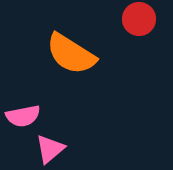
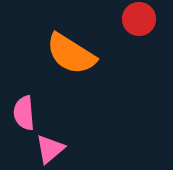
pink semicircle: moved 1 px right, 3 px up; rotated 96 degrees clockwise
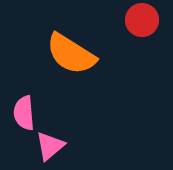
red circle: moved 3 px right, 1 px down
pink triangle: moved 3 px up
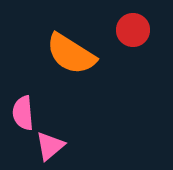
red circle: moved 9 px left, 10 px down
pink semicircle: moved 1 px left
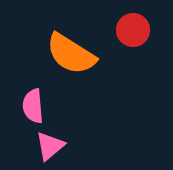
pink semicircle: moved 10 px right, 7 px up
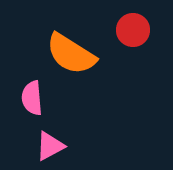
pink semicircle: moved 1 px left, 8 px up
pink triangle: rotated 12 degrees clockwise
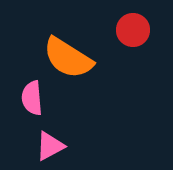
orange semicircle: moved 3 px left, 4 px down
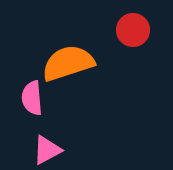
orange semicircle: moved 5 px down; rotated 130 degrees clockwise
pink triangle: moved 3 px left, 4 px down
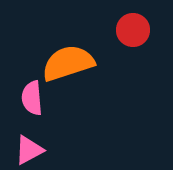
pink triangle: moved 18 px left
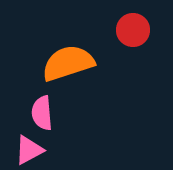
pink semicircle: moved 10 px right, 15 px down
